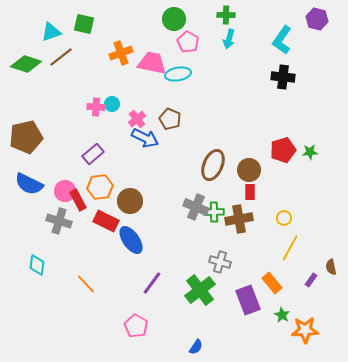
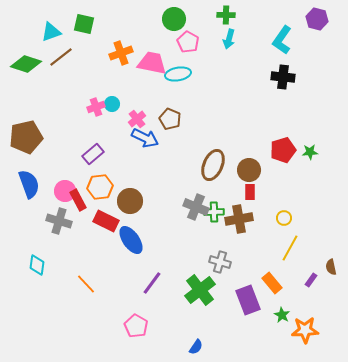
pink cross at (96, 107): rotated 24 degrees counterclockwise
blue semicircle at (29, 184): rotated 136 degrees counterclockwise
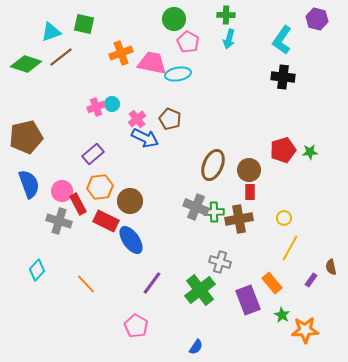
pink circle at (65, 191): moved 3 px left
red rectangle at (78, 200): moved 4 px down
cyan diamond at (37, 265): moved 5 px down; rotated 35 degrees clockwise
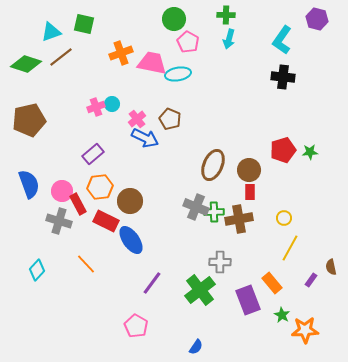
brown pentagon at (26, 137): moved 3 px right, 17 px up
gray cross at (220, 262): rotated 15 degrees counterclockwise
orange line at (86, 284): moved 20 px up
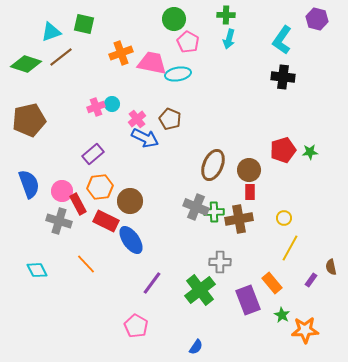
cyan diamond at (37, 270): rotated 70 degrees counterclockwise
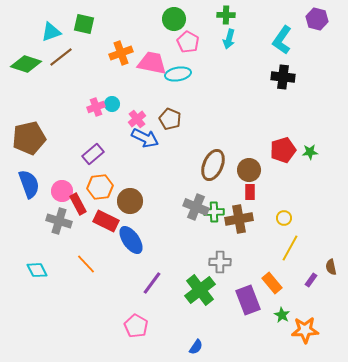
brown pentagon at (29, 120): moved 18 px down
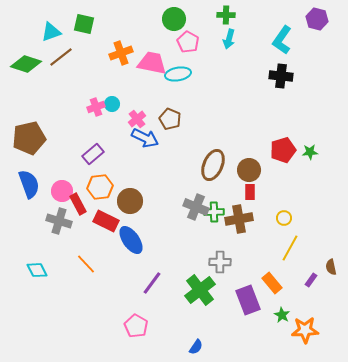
black cross at (283, 77): moved 2 px left, 1 px up
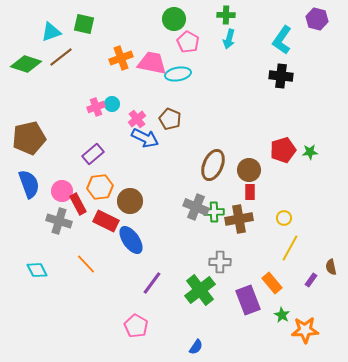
orange cross at (121, 53): moved 5 px down
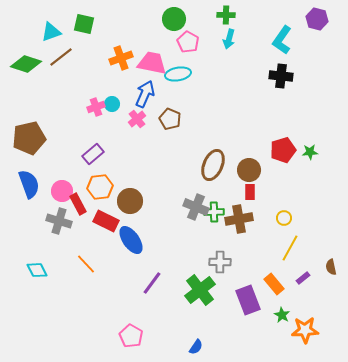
blue arrow at (145, 138): moved 44 px up; rotated 92 degrees counterclockwise
purple rectangle at (311, 280): moved 8 px left, 2 px up; rotated 16 degrees clockwise
orange rectangle at (272, 283): moved 2 px right, 1 px down
pink pentagon at (136, 326): moved 5 px left, 10 px down
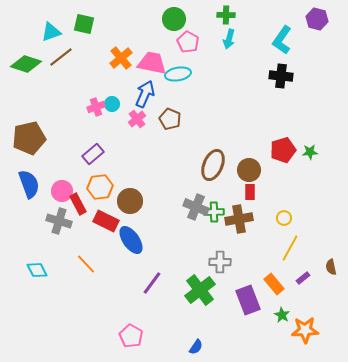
orange cross at (121, 58): rotated 20 degrees counterclockwise
